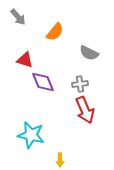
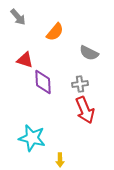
purple diamond: rotated 20 degrees clockwise
cyan star: moved 1 px right, 3 px down
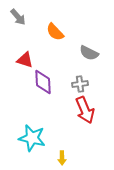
orange semicircle: rotated 96 degrees clockwise
yellow arrow: moved 2 px right, 2 px up
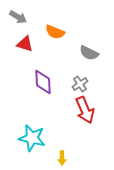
gray arrow: rotated 18 degrees counterclockwise
orange semicircle: rotated 24 degrees counterclockwise
red triangle: moved 16 px up
gray cross: rotated 28 degrees counterclockwise
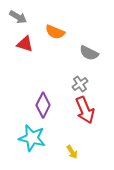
purple diamond: moved 23 px down; rotated 30 degrees clockwise
yellow arrow: moved 10 px right, 6 px up; rotated 32 degrees counterclockwise
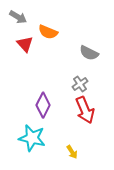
orange semicircle: moved 7 px left
red triangle: rotated 30 degrees clockwise
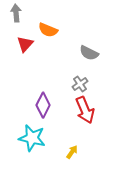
gray arrow: moved 2 px left, 4 px up; rotated 126 degrees counterclockwise
orange semicircle: moved 2 px up
red triangle: rotated 24 degrees clockwise
yellow arrow: rotated 112 degrees counterclockwise
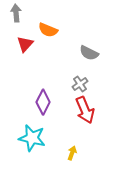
purple diamond: moved 3 px up
yellow arrow: moved 1 px down; rotated 16 degrees counterclockwise
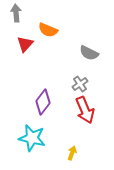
purple diamond: rotated 10 degrees clockwise
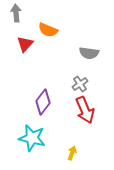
gray semicircle: rotated 18 degrees counterclockwise
